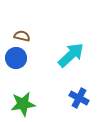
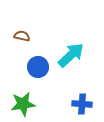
blue circle: moved 22 px right, 9 px down
blue cross: moved 3 px right, 6 px down; rotated 24 degrees counterclockwise
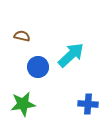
blue cross: moved 6 px right
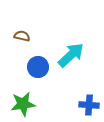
blue cross: moved 1 px right, 1 px down
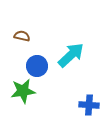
blue circle: moved 1 px left, 1 px up
green star: moved 13 px up
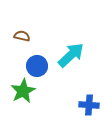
green star: rotated 20 degrees counterclockwise
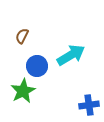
brown semicircle: rotated 77 degrees counterclockwise
cyan arrow: rotated 12 degrees clockwise
blue cross: rotated 12 degrees counterclockwise
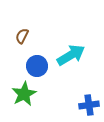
green star: moved 1 px right, 3 px down
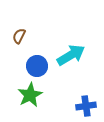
brown semicircle: moved 3 px left
green star: moved 6 px right, 1 px down
blue cross: moved 3 px left, 1 px down
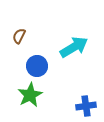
cyan arrow: moved 3 px right, 8 px up
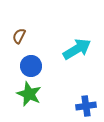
cyan arrow: moved 3 px right, 2 px down
blue circle: moved 6 px left
green star: moved 1 px left, 1 px up; rotated 20 degrees counterclockwise
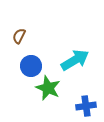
cyan arrow: moved 2 px left, 11 px down
green star: moved 19 px right, 6 px up
